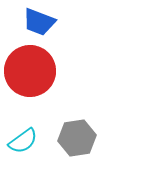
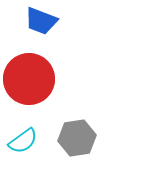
blue trapezoid: moved 2 px right, 1 px up
red circle: moved 1 px left, 8 px down
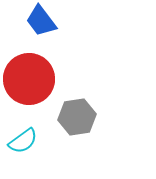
blue trapezoid: rotated 32 degrees clockwise
gray hexagon: moved 21 px up
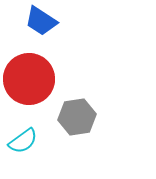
blue trapezoid: rotated 20 degrees counterclockwise
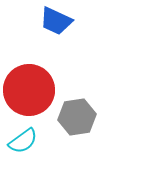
blue trapezoid: moved 15 px right; rotated 8 degrees counterclockwise
red circle: moved 11 px down
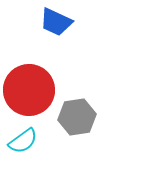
blue trapezoid: moved 1 px down
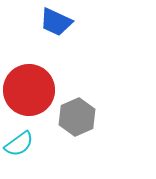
gray hexagon: rotated 15 degrees counterclockwise
cyan semicircle: moved 4 px left, 3 px down
